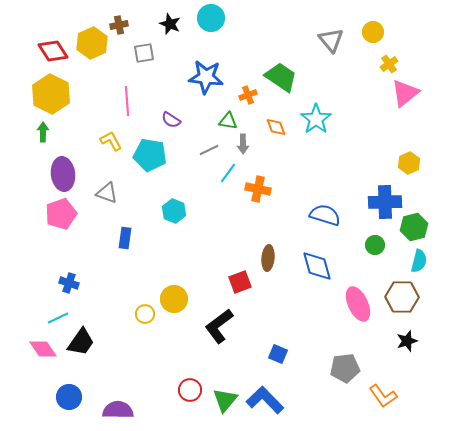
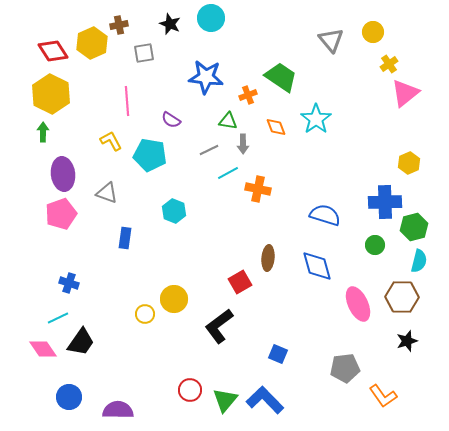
cyan line at (228, 173): rotated 25 degrees clockwise
red square at (240, 282): rotated 10 degrees counterclockwise
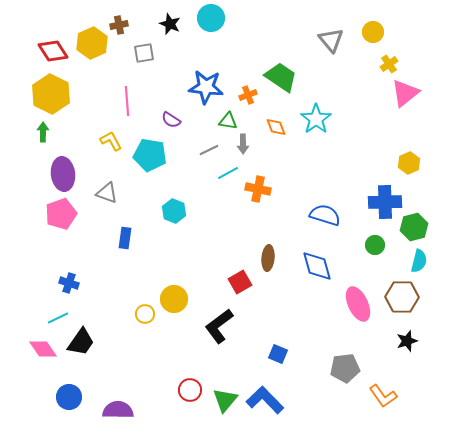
blue star at (206, 77): moved 10 px down
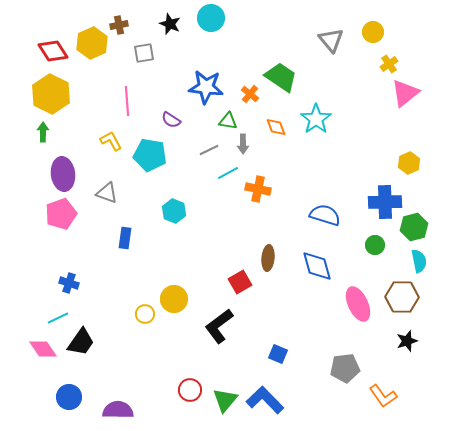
orange cross at (248, 95): moved 2 px right, 1 px up; rotated 30 degrees counterclockwise
cyan semicircle at (419, 261): rotated 25 degrees counterclockwise
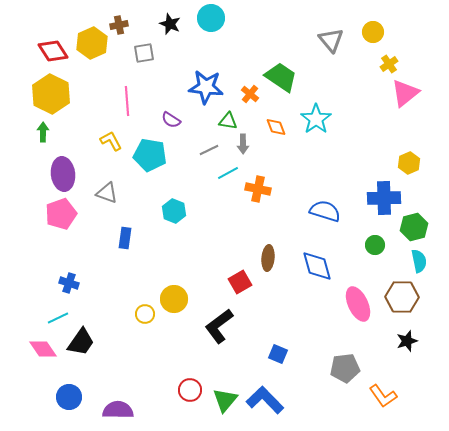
blue cross at (385, 202): moved 1 px left, 4 px up
blue semicircle at (325, 215): moved 4 px up
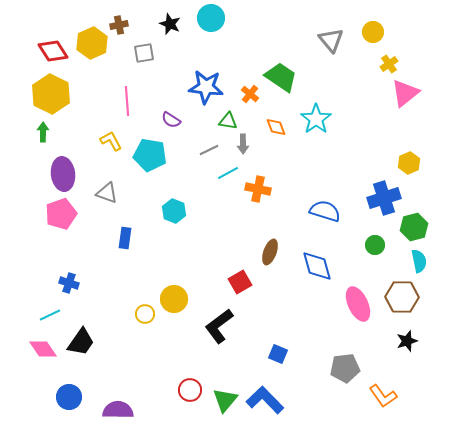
blue cross at (384, 198): rotated 16 degrees counterclockwise
brown ellipse at (268, 258): moved 2 px right, 6 px up; rotated 15 degrees clockwise
cyan line at (58, 318): moved 8 px left, 3 px up
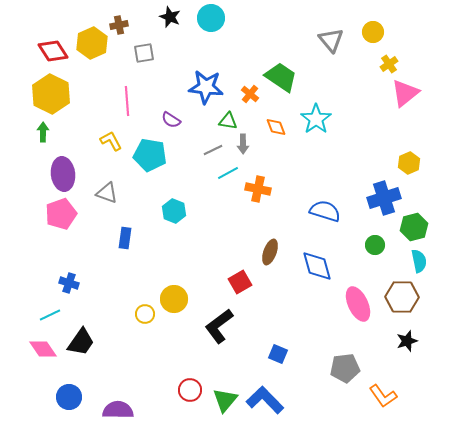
black star at (170, 24): moved 7 px up
gray line at (209, 150): moved 4 px right
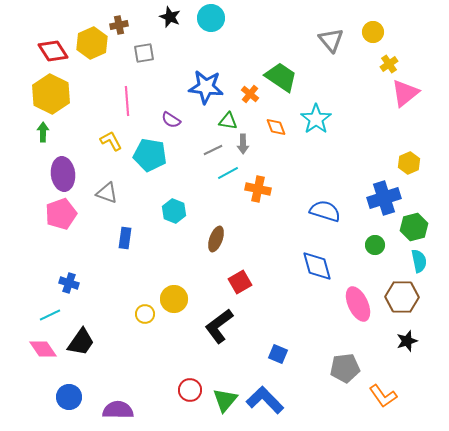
brown ellipse at (270, 252): moved 54 px left, 13 px up
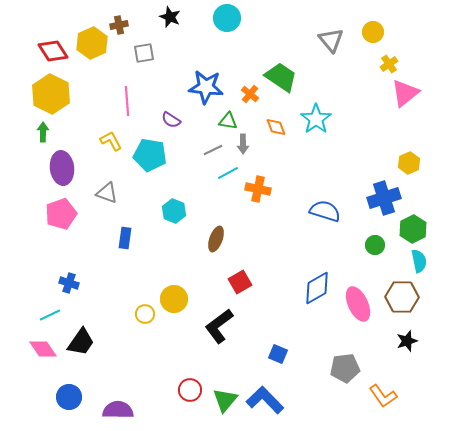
cyan circle at (211, 18): moved 16 px right
purple ellipse at (63, 174): moved 1 px left, 6 px up
green hexagon at (414, 227): moved 1 px left, 2 px down; rotated 12 degrees counterclockwise
blue diamond at (317, 266): moved 22 px down; rotated 76 degrees clockwise
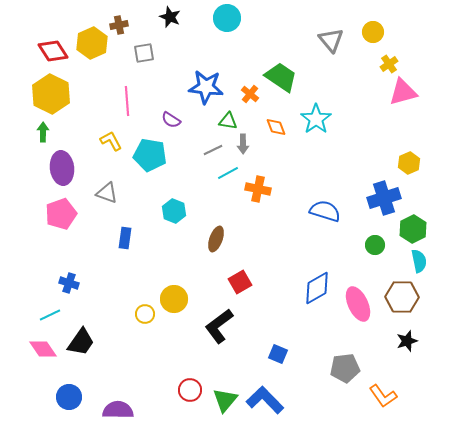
pink triangle at (405, 93): moved 2 px left, 1 px up; rotated 24 degrees clockwise
